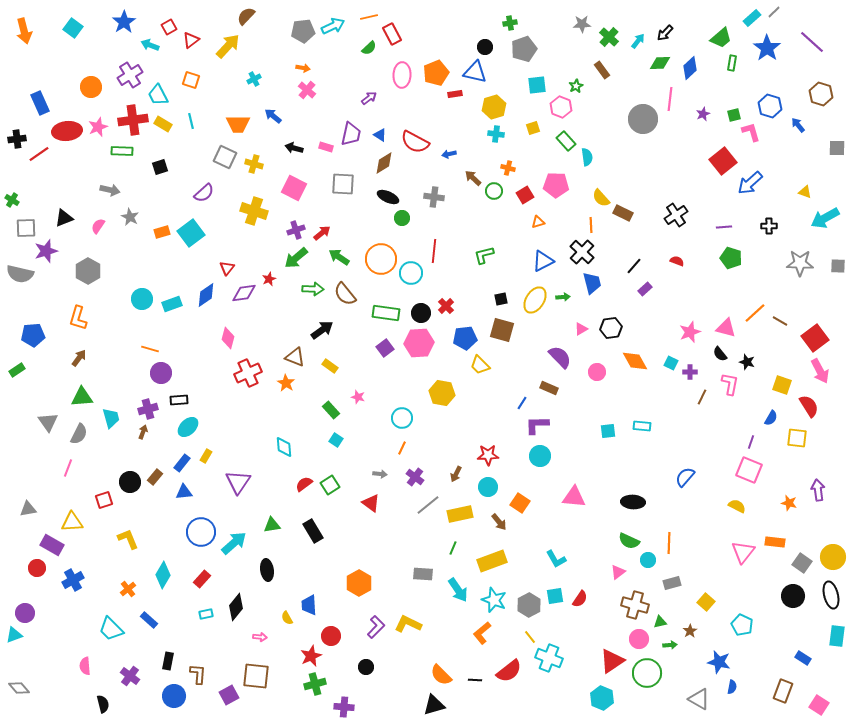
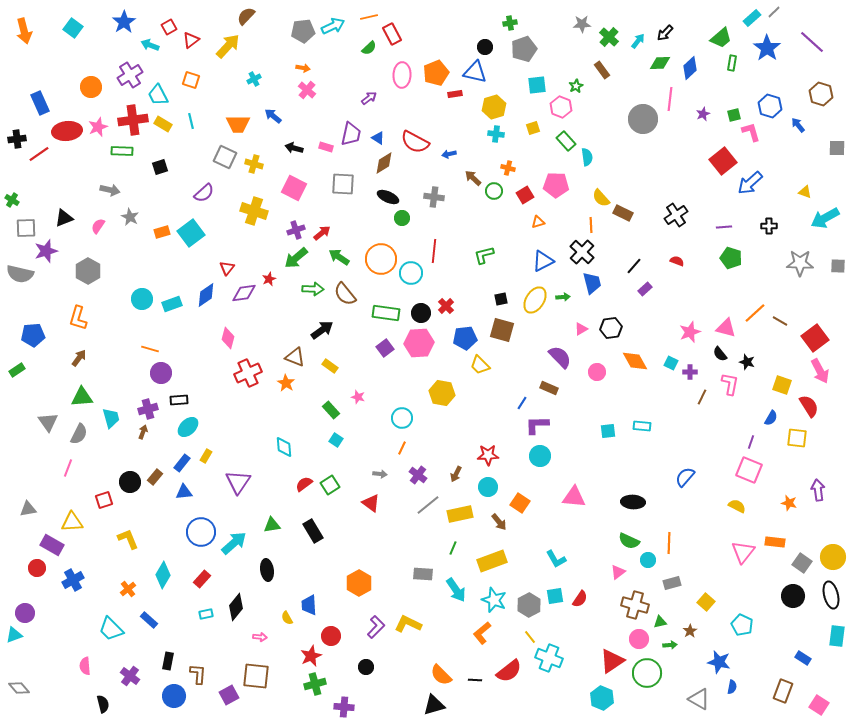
blue triangle at (380, 135): moved 2 px left, 3 px down
purple cross at (415, 477): moved 3 px right, 2 px up
cyan arrow at (458, 590): moved 2 px left
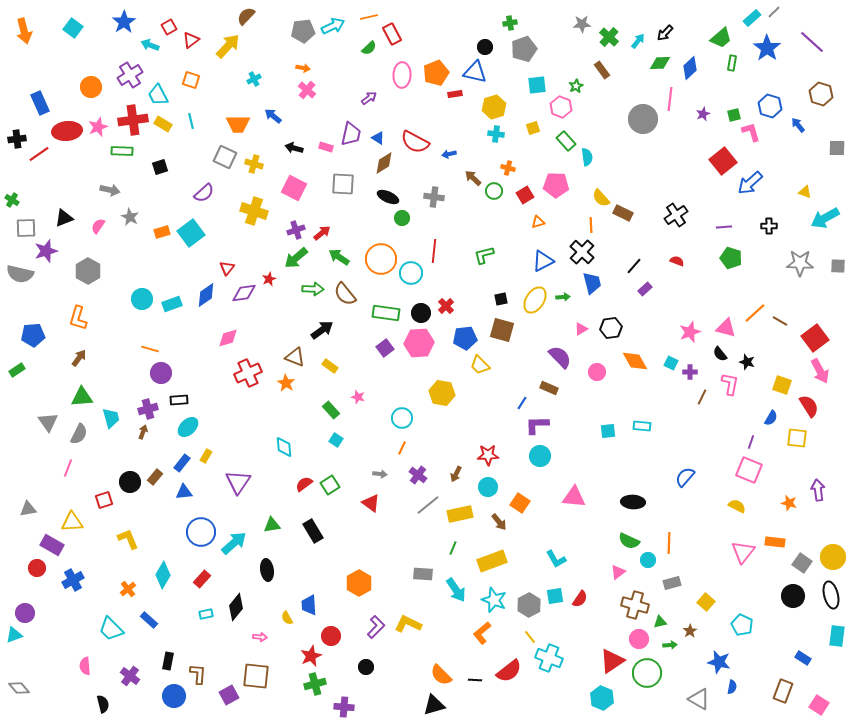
pink diamond at (228, 338): rotated 60 degrees clockwise
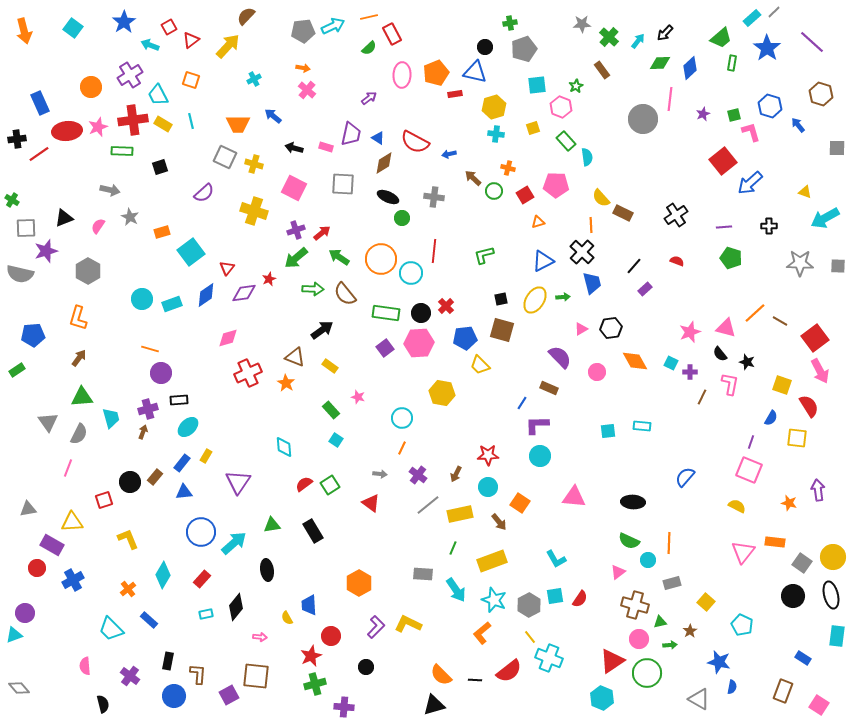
cyan square at (191, 233): moved 19 px down
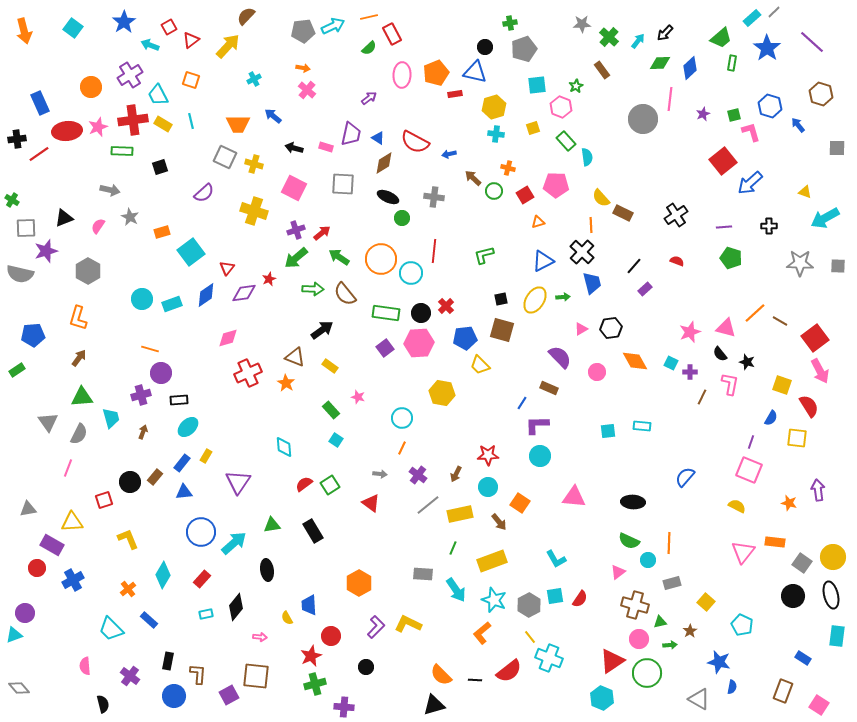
purple cross at (148, 409): moved 7 px left, 14 px up
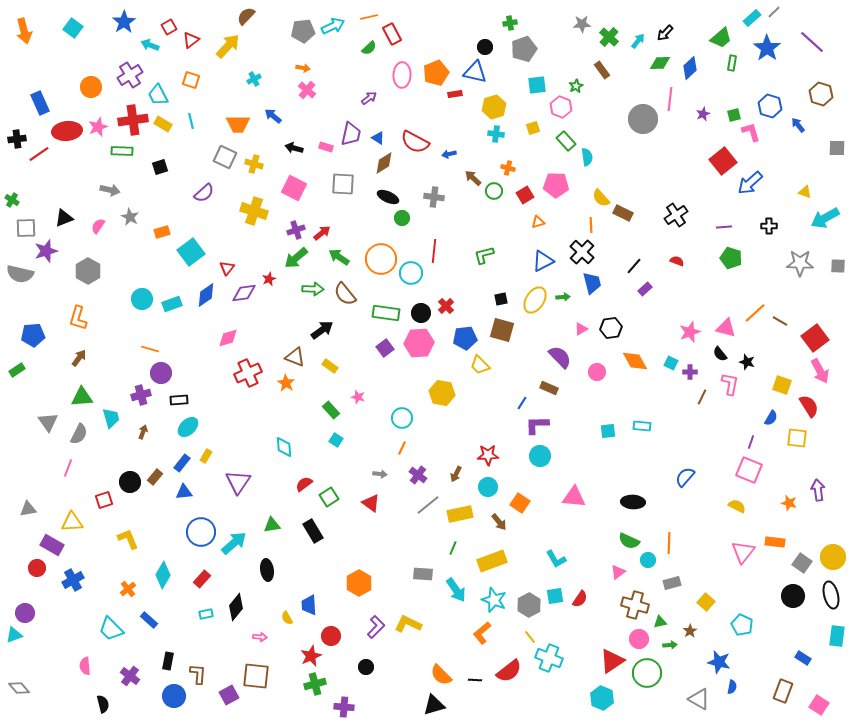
green square at (330, 485): moved 1 px left, 12 px down
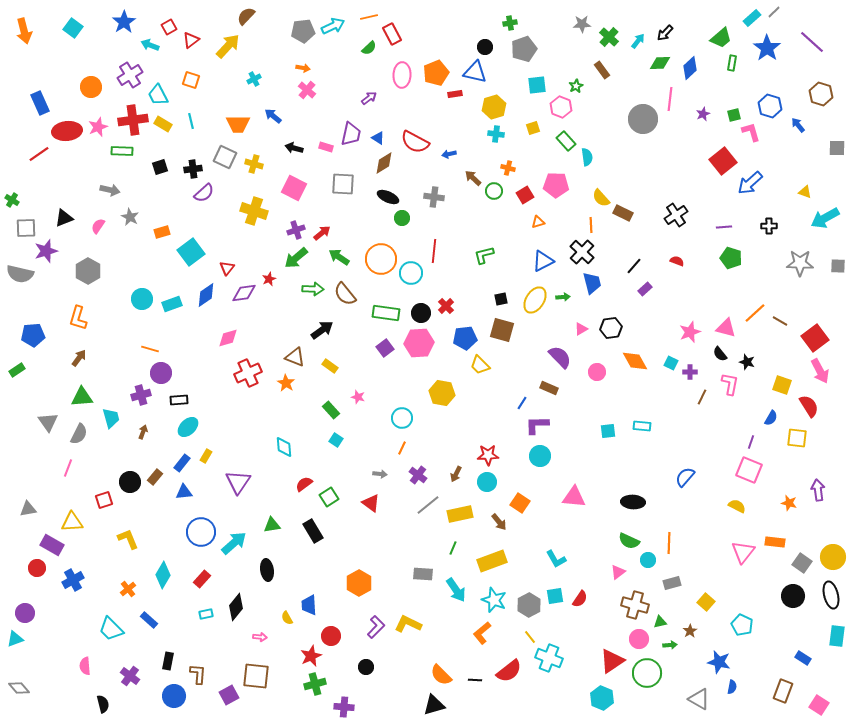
black cross at (17, 139): moved 176 px right, 30 px down
cyan circle at (488, 487): moved 1 px left, 5 px up
cyan triangle at (14, 635): moved 1 px right, 4 px down
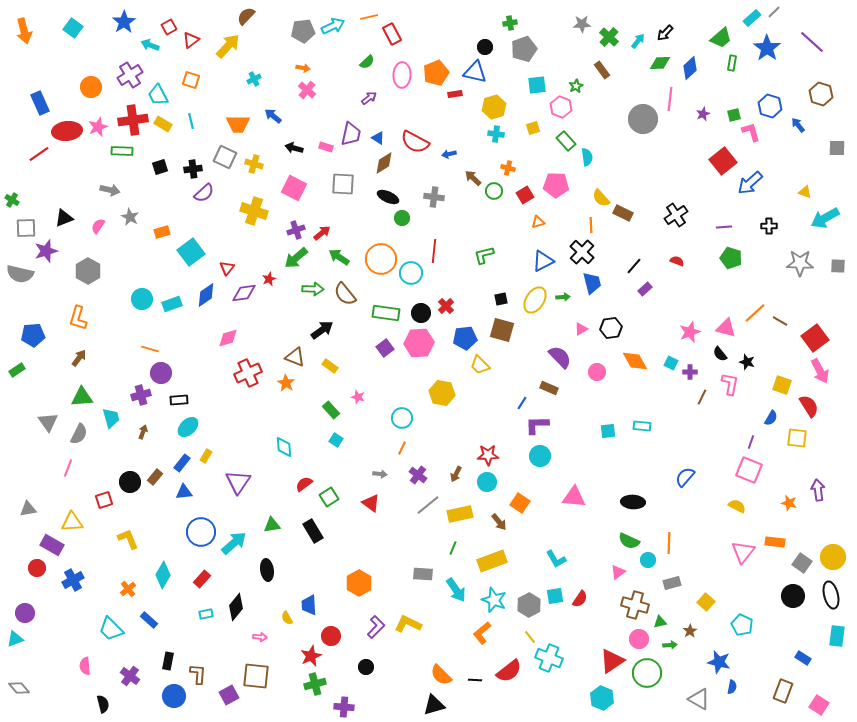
green semicircle at (369, 48): moved 2 px left, 14 px down
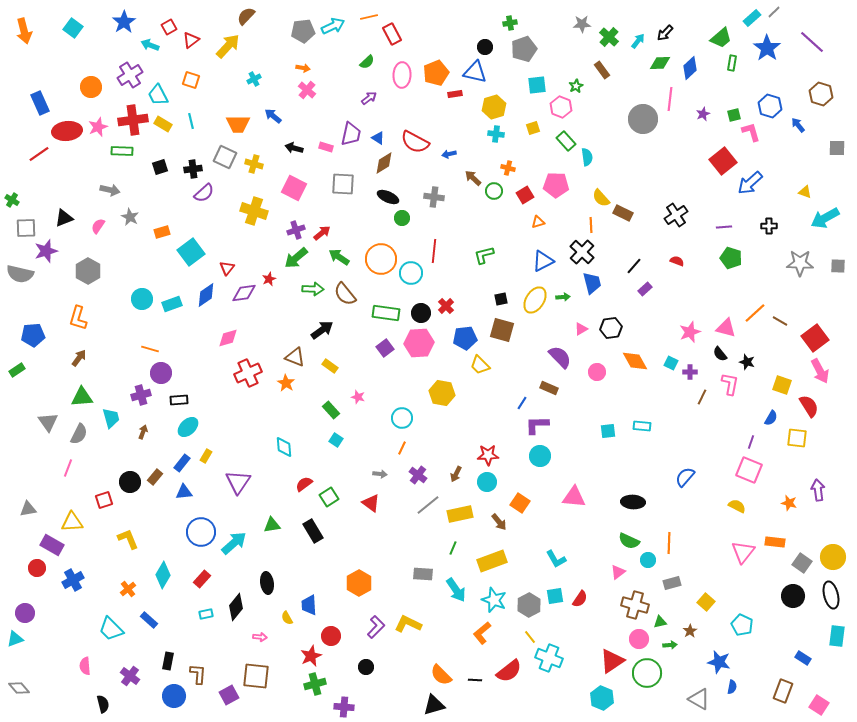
black ellipse at (267, 570): moved 13 px down
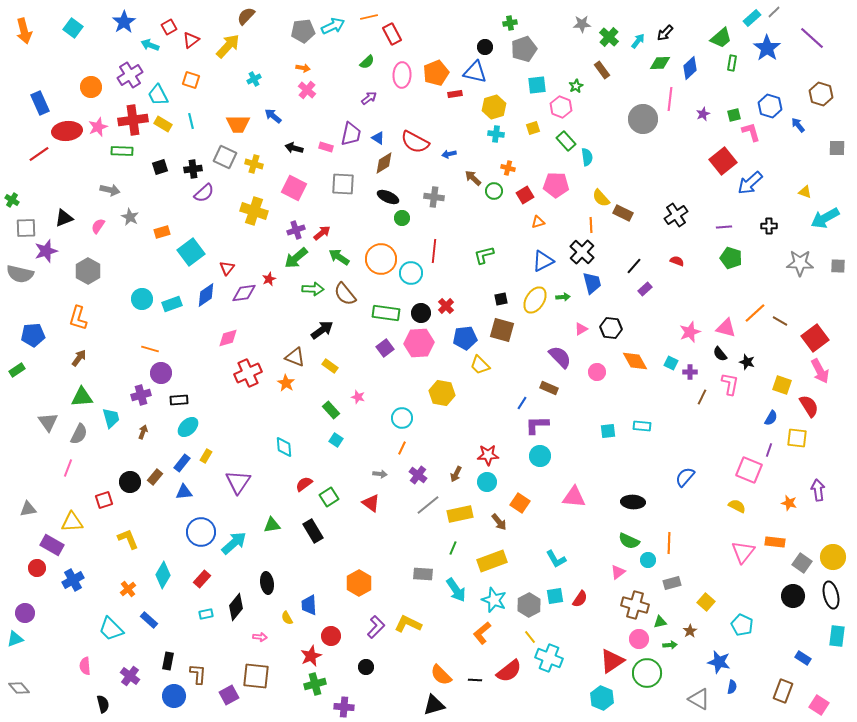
purple line at (812, 42): moved 4 px up
black hexagon at (611, 328): rotated 15 degrees clockwise
purple line at (751, 442): moved 18 px right, 8 px down
